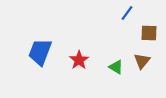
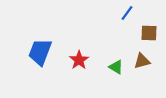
brown triangle: rotated 36 degrees clockwise
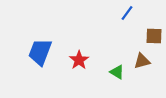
brown square: moved 5 px right, 3 px down
green triangle: moved 1 px right, 5 px down
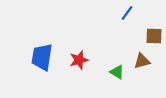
blue trapezoid: moved 2 px right, 5 px down; rotated 12 degrees counterclockwise
red star: rotated 18 degrees clockwise
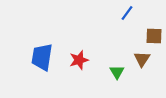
brown triangle: moved 2 px up; rotated 42 degrees counterclockwise
green triangle: rotated 28 degrees clockwise
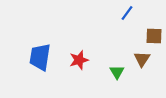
blue trapezoid: moved 2 px left
